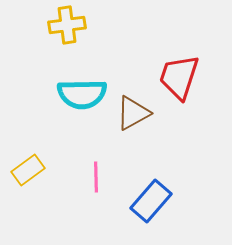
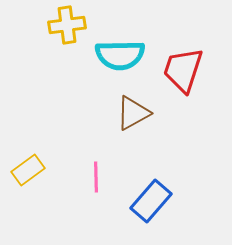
red trapezoid: moved 4 px right, 7 px up
cyan semicircle: moved 38 px right, 39 px up
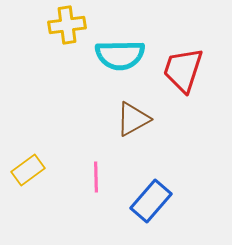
brown triangle: moved 6 px down
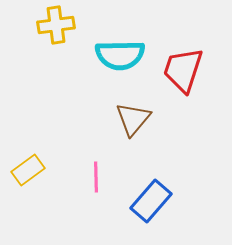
yellow cross: moved 11 px left
brown triangle: rotated 21 degrees counterclockwise
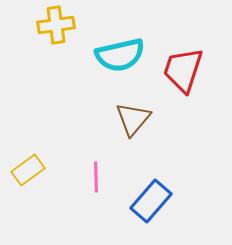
cyan semicircle: rotated 12 degrees counterclockwise
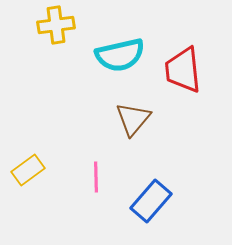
red trapezoid: rotated 24 degrees counterclockwise
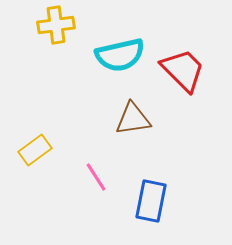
red trapezoid: rotated 141 degrees clockwise
brown triangle: rotated 42 degrees clockwise
yellow rectangle: moved 7 px right, 20 px up
pink line: rotated 32 degrees counterclockwise
blue rectangle: rotated 30 degrees counterclockwise
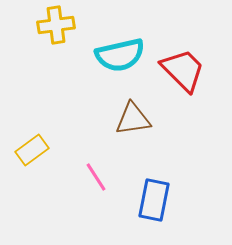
yellow rectangle: moved 3 px left
blue rectangle: moved 3 px right, 1 px up
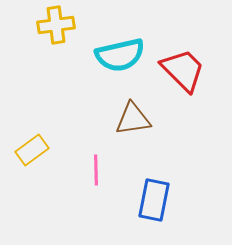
pink line: moved 7 px up; rotated 32 degrees clockwise
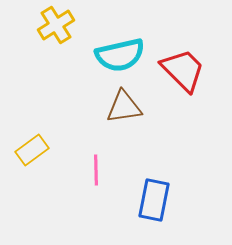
yellow cross: rotated 24 degrees counterclockwise
brown triangle: moved 9 px left, 12 px up
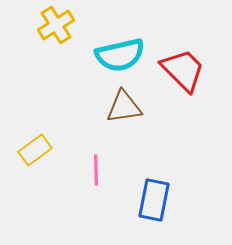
yellow rectangle: moved 3 px right
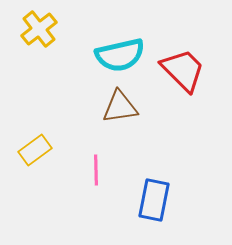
yellow cross: moved 17 px left, 4 px down; rotated 6 degrees counterclockwise
brown triangle: moved 4 px left
